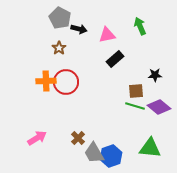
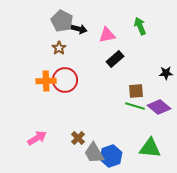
gray pentagon: moved 2 px right, 3 px down
black star: moved 11 px right, 2 px up
red circle: moved 1 px left, 2 px up
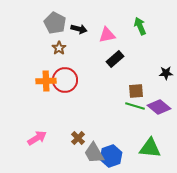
gray pentagon: moved 7 px left, 2 px down
